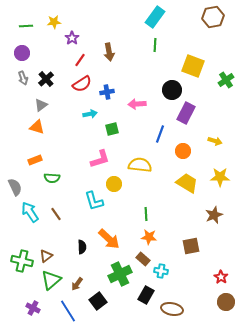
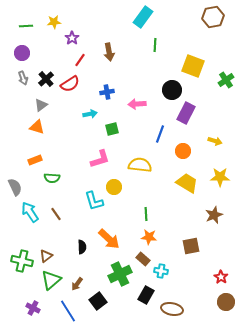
cyan rectangle at (155, 17): moved 12 px left
red semicircle at (82, 84): moved 12 px left
yellow circle at (114, 184): moved 3 px down
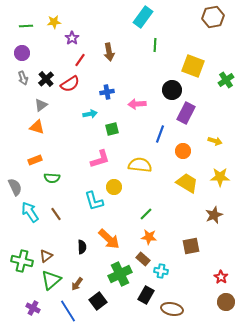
green line at (146, 214): rotated 48 degrees clockwise
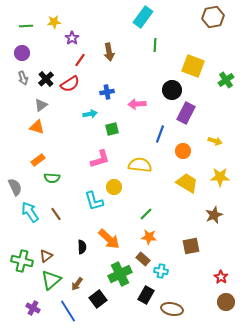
orange rectangle at (35, 160): moved 3 px right; rotated 16 degrees counterclockwise
black square at (98, 301): moved 2 px up
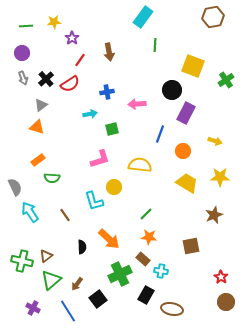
brown line at (56, 214): moved 9 px right, 1 px down
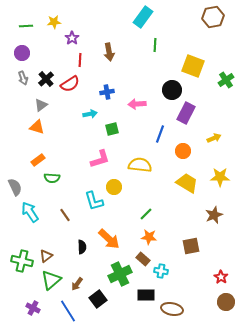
red line at (80, 60): rotated 32 degrees counterclockwise
yellow arrow at (215, 141): moved 1 px left, 3 px up; rotated 40 degrees counterclockwise
black rectangle at (146, 295): rotated 60 degrees clockwise
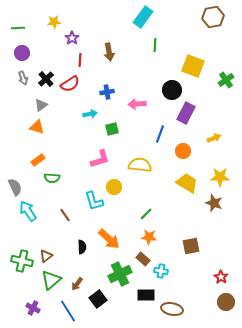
green line at (26, 26): moved 8 px left, 2 px down
cyan arrow at (30, 212): moved 2 px left, 1 px up
brown star at (214, 215): moved 12 px up; rotated 30 degrees counterclockwise
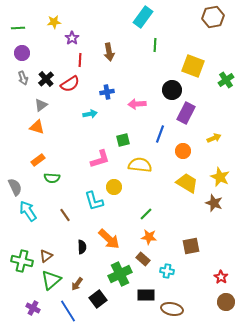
green square at (112, 129): moved 11 px right, 11 px down
yellow star at (220, 177): rotated 24 degrees clockwise
cyan cross at (161, 271): moved 6 px right
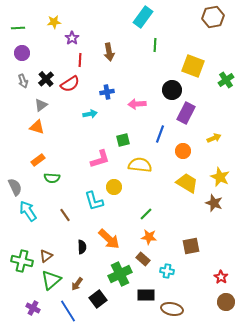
gray arrow at (23, 78): moved 3 px down
